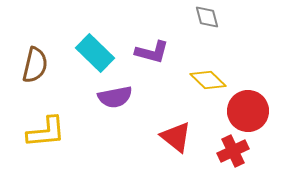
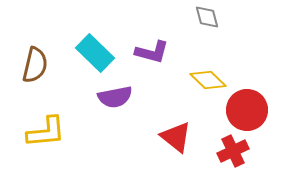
red circle: moved 1 px left, 1 px up
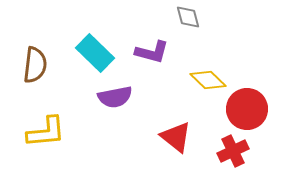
gray diamond: moved 19 px left
brown semicircle: rotated 6 degrees counterclockwise
red circle: moved 1 px up
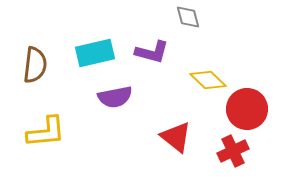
cyan rectangle: rotated 57 degrees counterclockwise
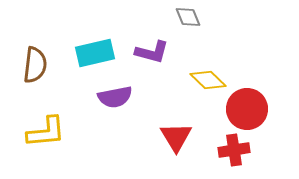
gray diamond: rotated 8 degrees counterclockwise
red triangle: rotated 20 degrees clockwise
red cross: moved 1 px right, 1 px up; rotated 16 degrees clockwise
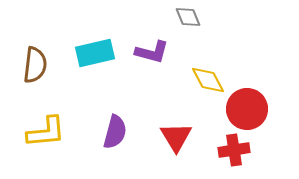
yellow diamond: rotated 18 degrees clockwise
purple semicircle: moved 35 px down; rotated 64 degrees counterclockwise
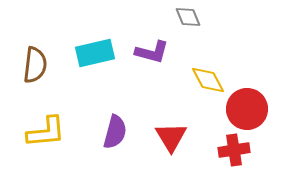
red triangle: moved 5 px left
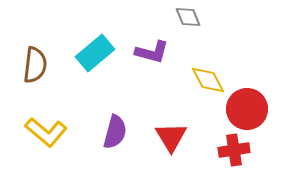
cyan rectangle: rotated 27 degrees counterclockwise
yellow L-shape: rotated 45 degrees clockwise
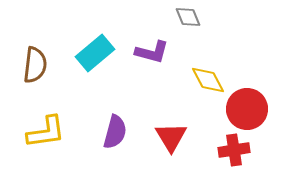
yellow L-shape: rotated 48 degrees counterclockwise
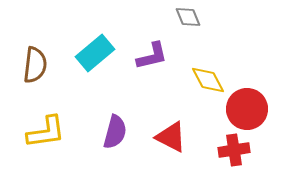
purple L-shape: moved 4 px down; rotated 28 degrees counterclockwise
red triangle: rotated 32 degrees counterclockwise
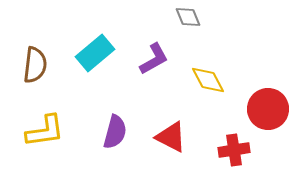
purple L-shape: moved 2 px right, 3 px down; rotated 16 degrees counterclockwise
red circle: moved 21 px right
yellow L-shape: moved 1 px left, 1 px up
